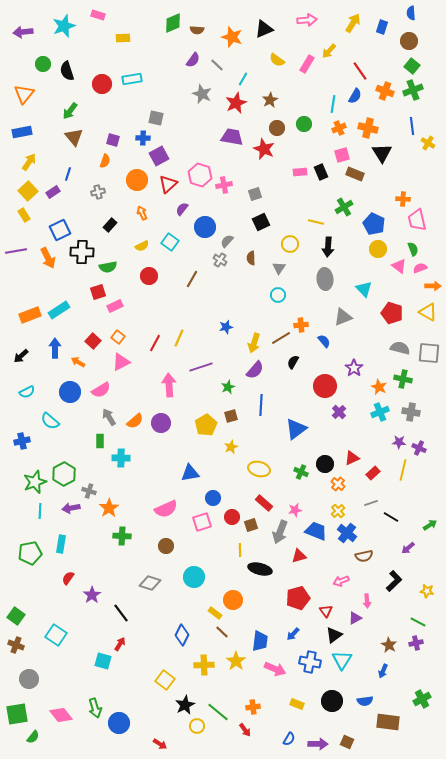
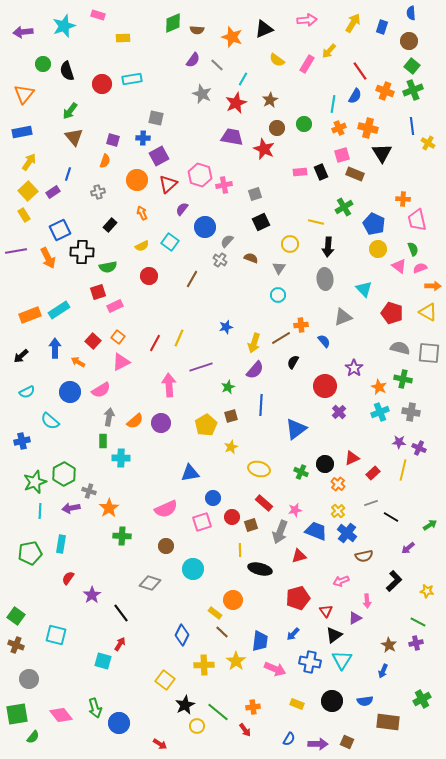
brown semicircle at (251, 258): rotated 112 degrees clockwise
gray arrow at (109, 417): rotated 42 degrees clockwise
green rectangle at (100, 441): moved 3 px right
cyan circle at (194, 577): moved 1 px left, 8 px up
cyan square at (56, 635): rotated 20 degrees counterclockwise
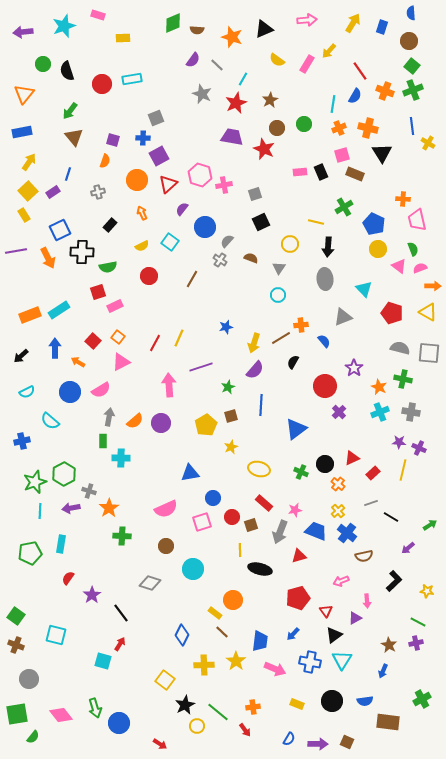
gray square at (156, 118): rotated 35 degrees counterclockwise
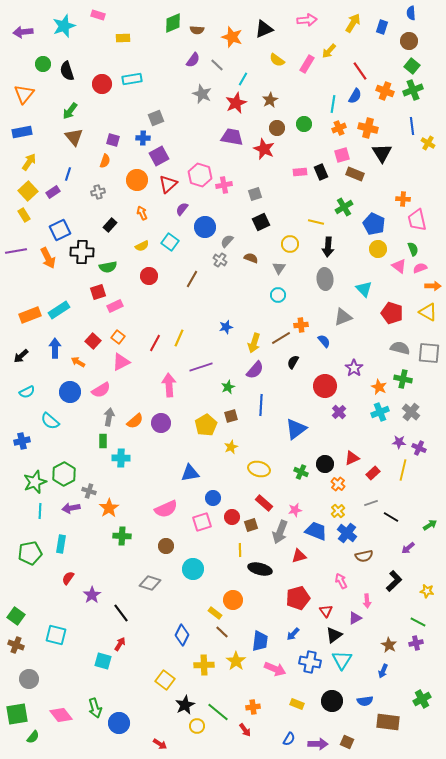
gray cross at (411, 412): rotated 30 degrees clockwise
pink arrow at (341, 581): rotated 84 degrees clockwise
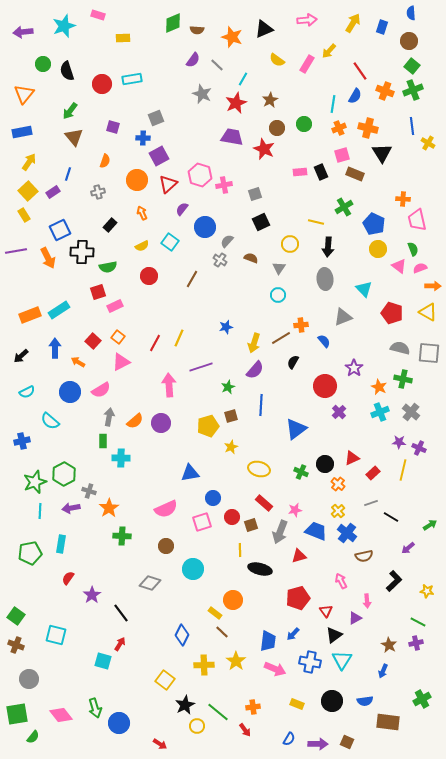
purple square at (113, 140): moved 13 px up
yellow pentagon at (206, 425): moved 2 px right, 1 px down; rotated 15 degrees clockwise
blue trapezoid at (260, 641): moved 8 px right
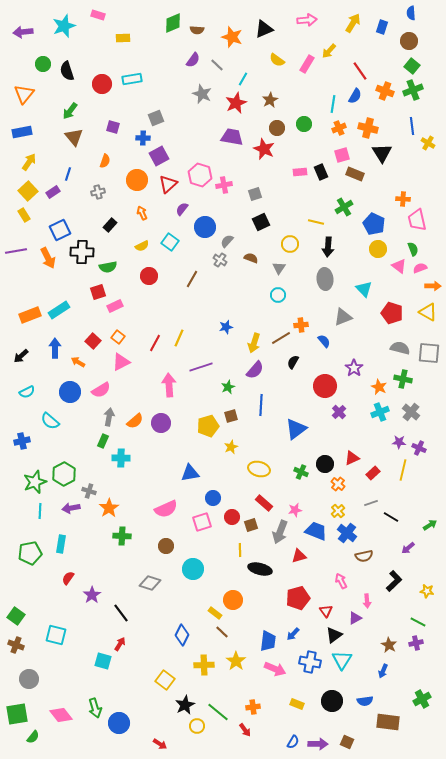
green rectangle at (103, 441): rotated 24 degrees clockwise
blue semicircle at (289, 739): moved 4 px right, 3 px down
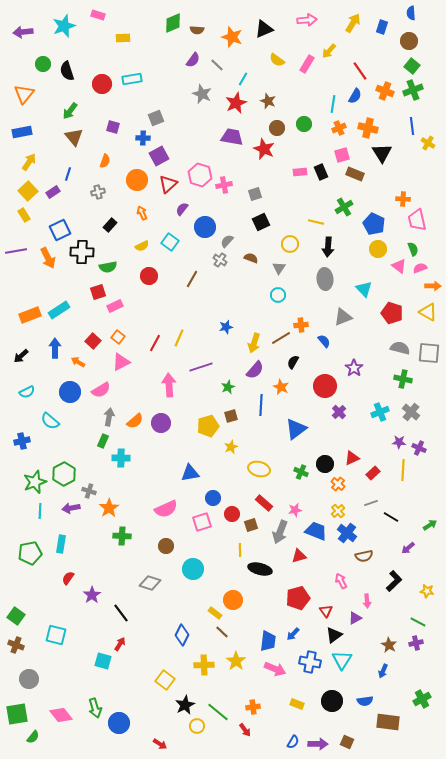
brown star at (270, 100): moved 2 px left, 1 px down; rotated 21 degrees counterclockwise
orange star at (379, 387): moved 98 px left
yellow line at (403, 470): rotated 10 degrees counterclockwise
red circle at (232, 517): moved 3 px up
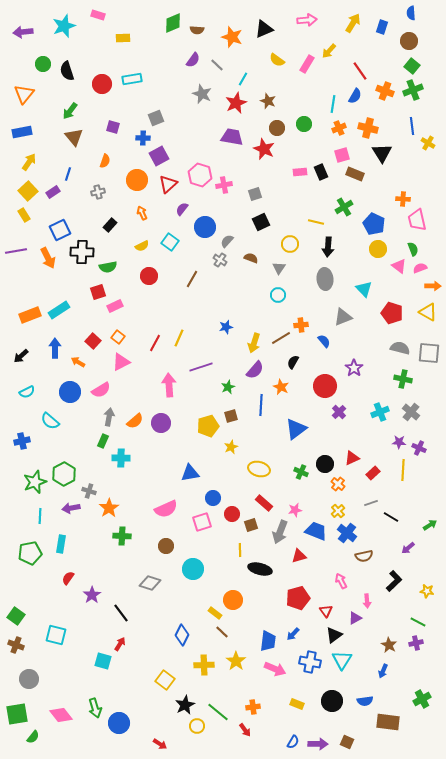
cyan line at (40, 511): moved 5 px down
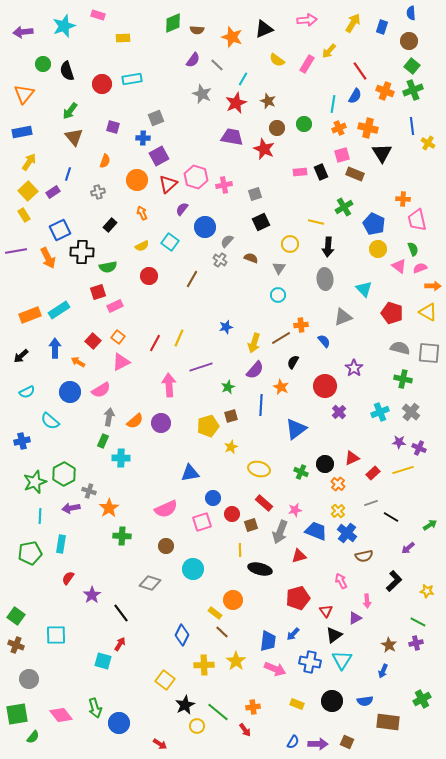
pink hexagon at (200, 175): moved 4 px left, 2 px down
yellow line at (403, 470): rotated 70 degrees clockwise
cyan square at (56, 635): rotated 15 degrees counterclockwise
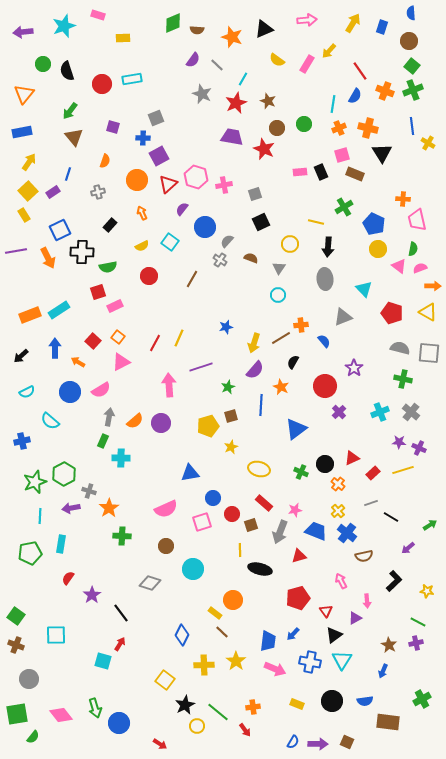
green semicircle at (413, 249): rotated 32 degrees clockwise
